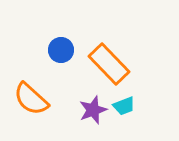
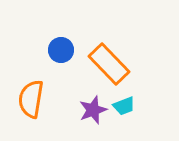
orange semicircle: rotated 57 degrees clockwise
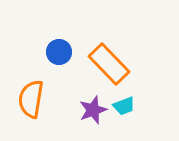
blue circle: moved 2 px left, 2 px down
